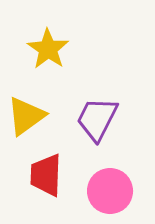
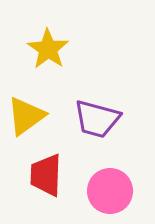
purple trapezoid: rotated 102 degrees counterclockwise
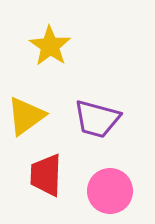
yellow star: moved 2 px right, 3 px up
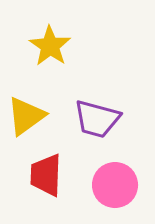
pink circle: moved 5 px right, 6 px up
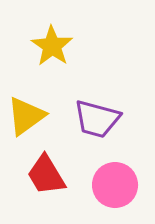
yellow star: moved 2 px right
red trapezoid: rotated 33 degrees counterclockwise
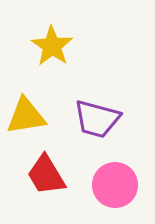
yellow triangle: rotated 27 degrees clockwise
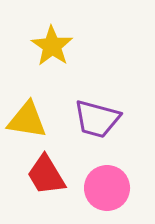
yellow triangle: moved 1 px right, 4 px down; rotated 18 degrees clockwise
pink circle: moved 8 px left, 3 px down
